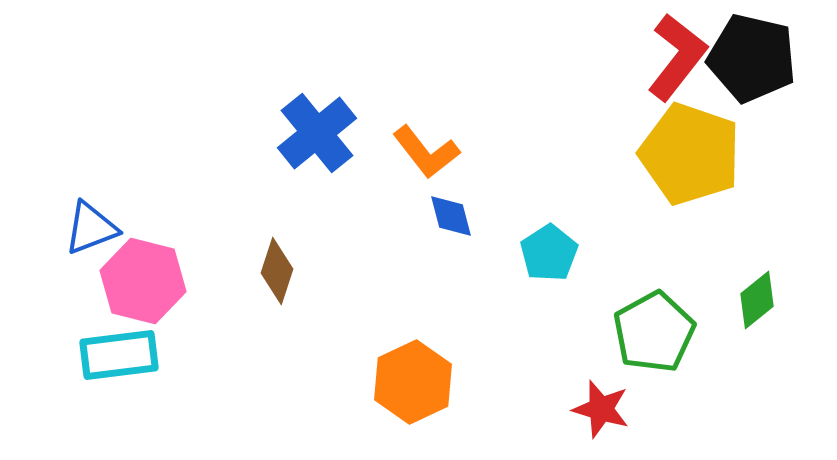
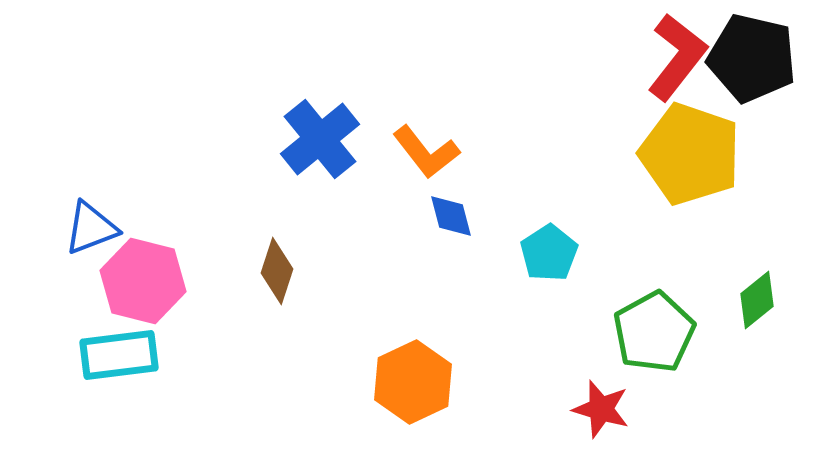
blue cross: moved 3 px right, 6 px down
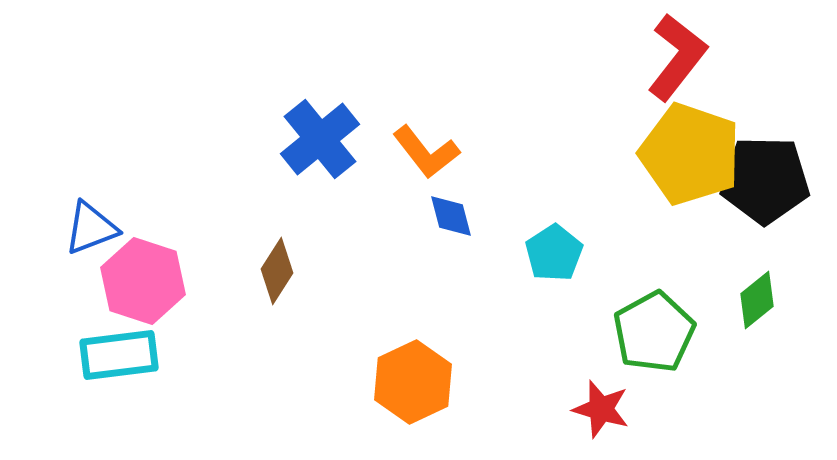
black pentagon: moved 13 px right, 122 px down; rotated 12 degrees counterclockwise
cyan pentagon: moved 5 px right
brown diamond: rotated 14 degrees clockwise
pink hexagon: rotated 4 degrees clockwise
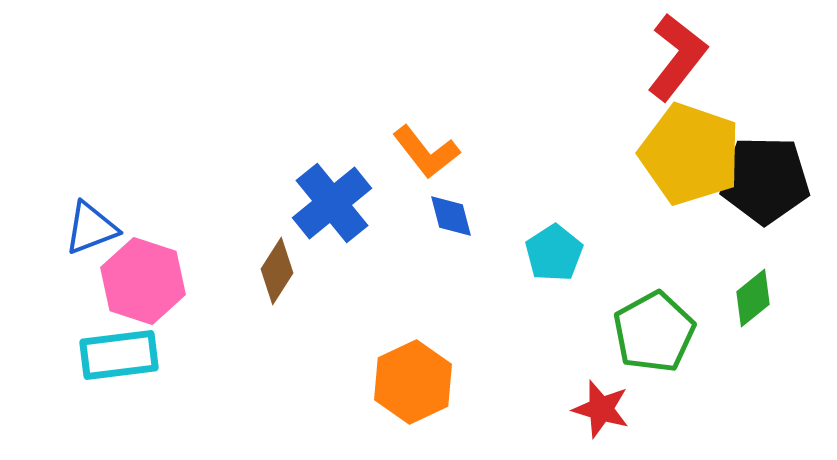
blue cross: moved 12 px right, 64 px down
green diamond: moved 4 px left, 2 px up
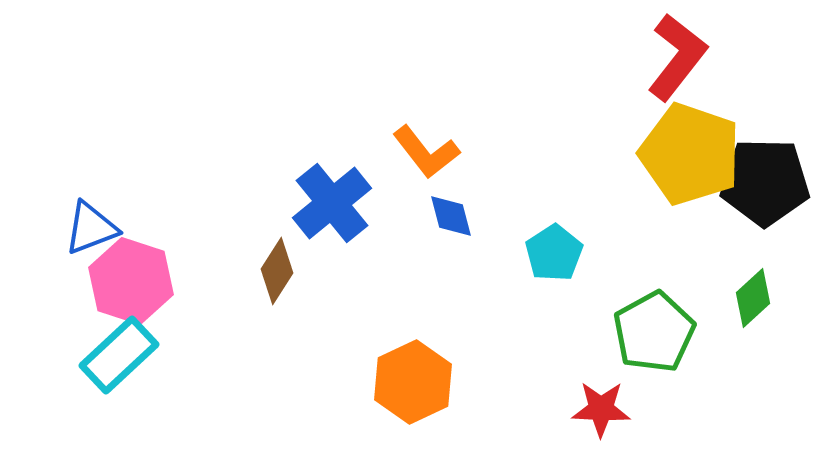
black pentagon: moved 2 px down
pink hexagon: moved 12 px left
green diamond: rotated 4 degrees counterclockwise
cyan rectangle: rotated 36 degrees counterclockwise
red star: rotated 14 degrees counterclockwise
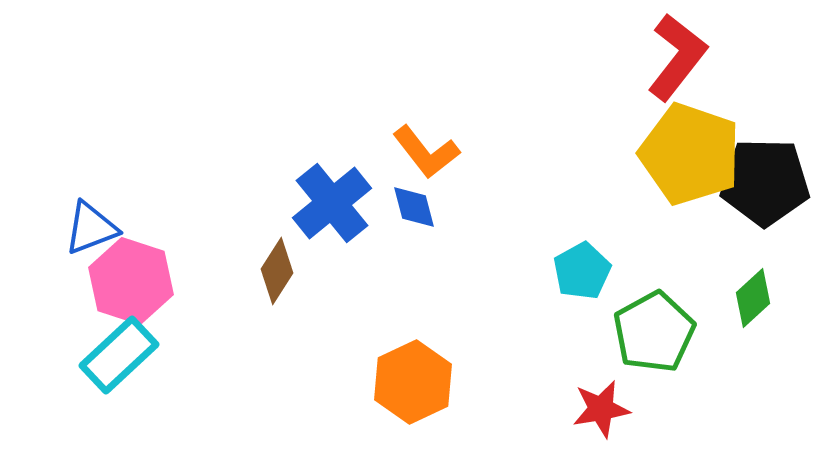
blue diamond: moved 37 px left, 9 px up
cyan pentagon: moved 28 px right, 18 px down; rotated 4 degrees clockwise
red star: rotated 12 degrees counterclockwise
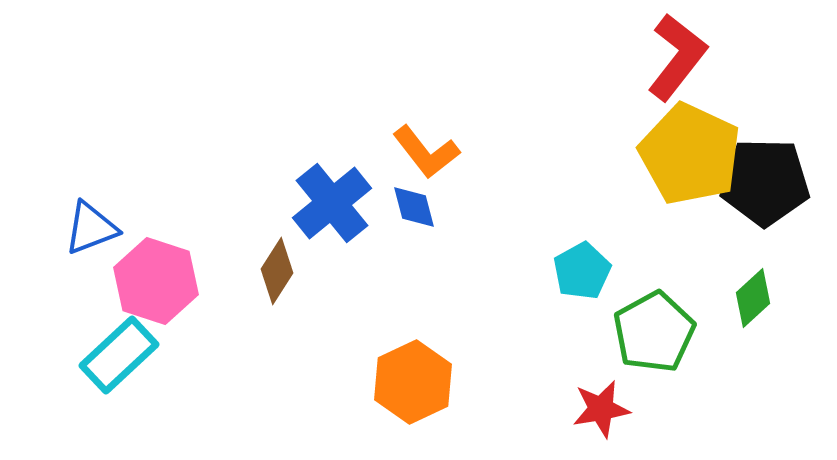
yellow pentagon: rotated 6 degrees clockwise
pink hexagon: moved 25 px right
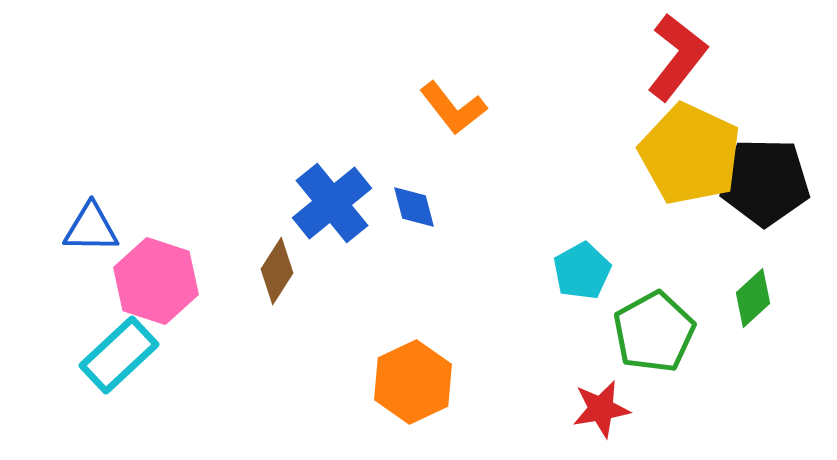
orange L-shape: moved 27 px right, 44 px up
blue triangle: rotated 22 degrees clockwise
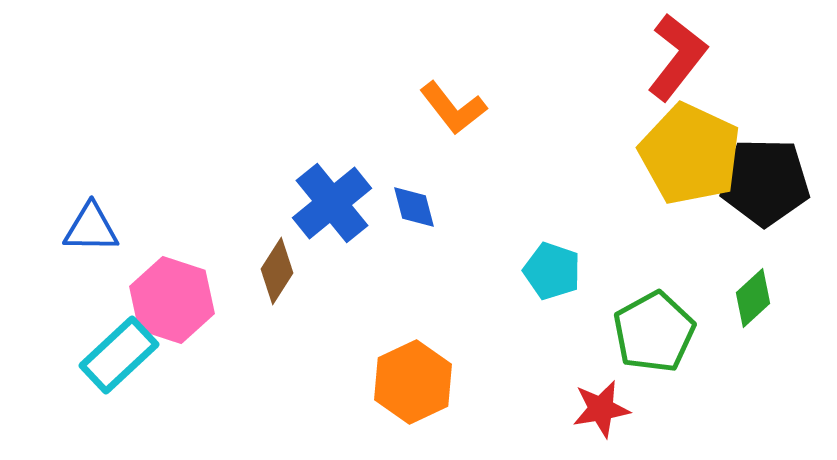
cyan pentagon: moved 30 px left; rotated 24 degrees counterclockwise
pink hexagon: moved 16 px right, 19 px down
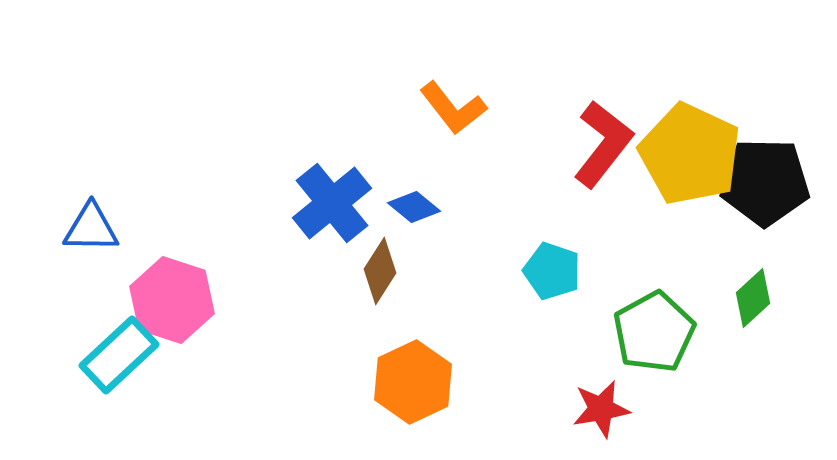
red L-shape: moved 74 px left, 87 px down
blue diamond: rotated 36 degrees counterclockwise
brown diamond: moved 103 px right
